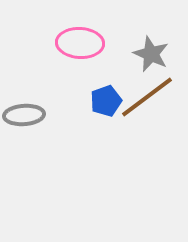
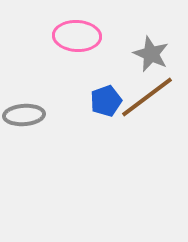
pink ellipse: moved 3 px left, 7 px up
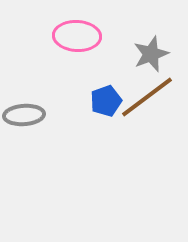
gray star: rotated 27 degrees clockwise
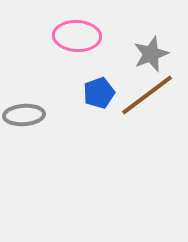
brown line: moved 2 px up
blue pentagon: moved 7 px left, 8 px up
